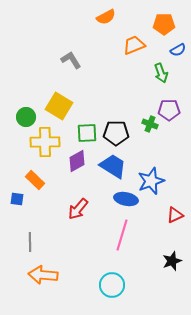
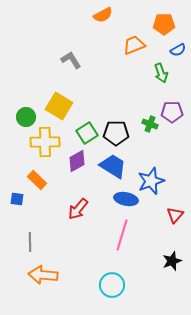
orange semicircle: moved 3 px left, 2 px up
purple pentagon: moved 3 px right, 2 px down
green square: rotated 30 degrees counterclockwise
orange rectangle: moved 2 px right
red triangle: rotated 24 degrees counterclockwise
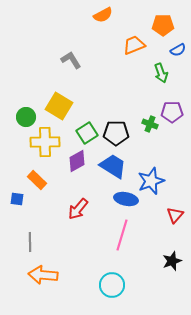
orange pentagon: moved 1 px left, 1 px down
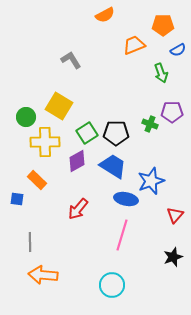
orange semicircle: moved 2 px right
black star: moved 1 px right, 4 px up
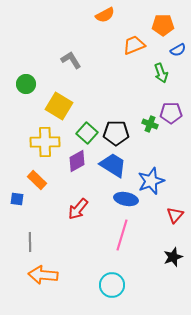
purple pentagon: moved 1 px left, 1 px down
green circle: moved 33 px up
green square: rotated 15 degrees counterclockwise
blue trapezoid: moved 1 px up
